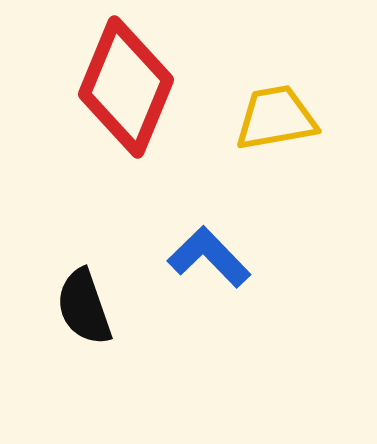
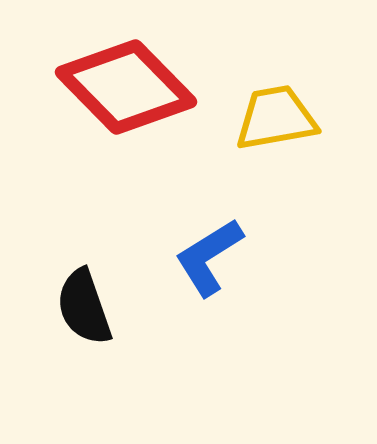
red diamond: rotated 67 degrees counterclockwise
blue L-shape: rotated 78 degrees counterclockwise
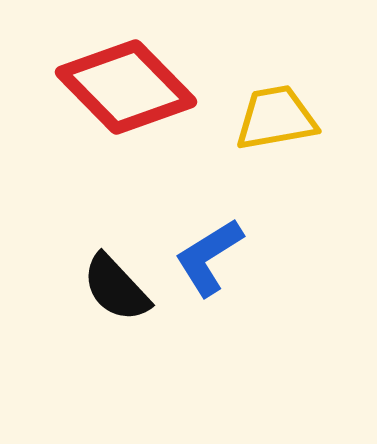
black semicircle: moved 32 px right, 19 px up; rotated 24 degrees counterclockwise
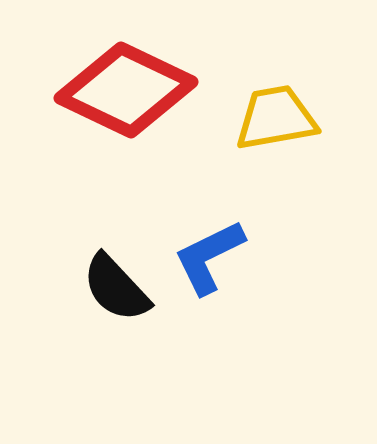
red diamond: moved 3 px down; rotated 20 degrees counterclockwise
blue L-shape: rotated 6 degrees clockwise
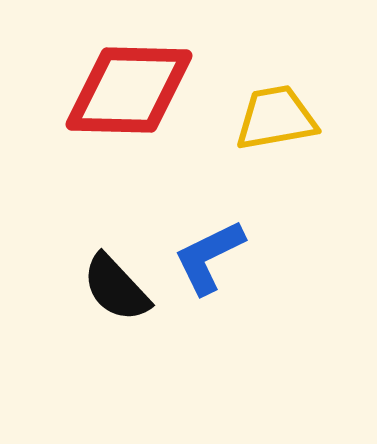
red diamond: moved 3 px right; rotated 24 degrees counterclockwise
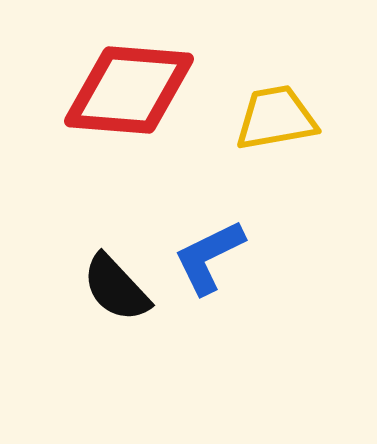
red diamond: rotated 3 degrees clockwise
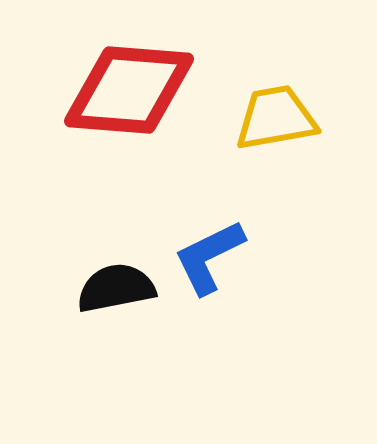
black semicircle: rotated 122 degrees clockwise
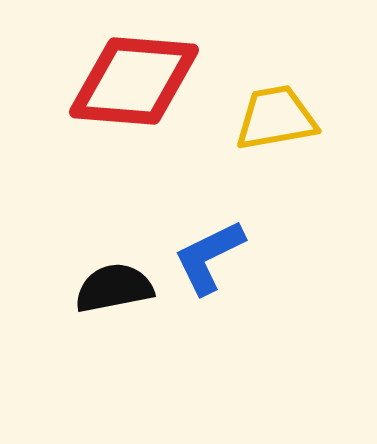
red diamond: moved 5 px right, 9 px up
black semicircle: moved 2 px left
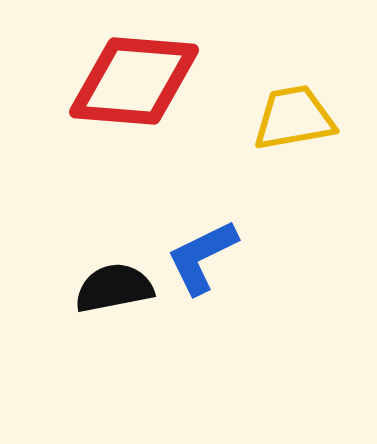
yellow trapezoid: moved 18 px right
blue L-shape: moved 7 px left
